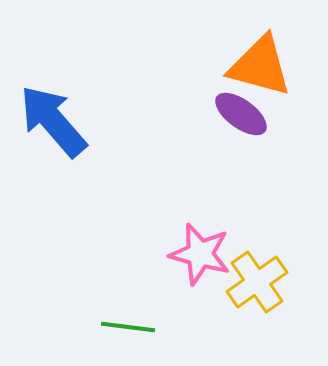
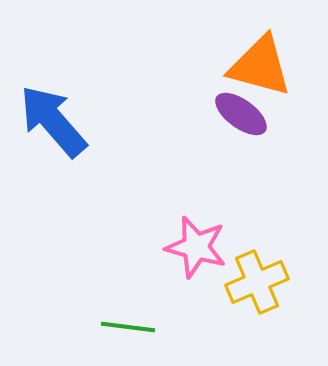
pink star: moved 4 px left, 7 px up
yellow cross: rotated 12 degrees clockwise
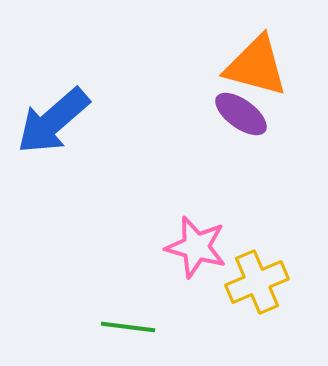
orange triangle: moved 4 px left
blue arrow: rotated 90 degrees counterclockwise
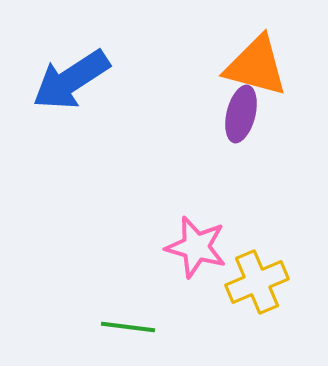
purple ellipse: rotated 68 degrees clockwise
blue arrow: moved 18 px right, 41 px up; rotated 8 degrees clockwise
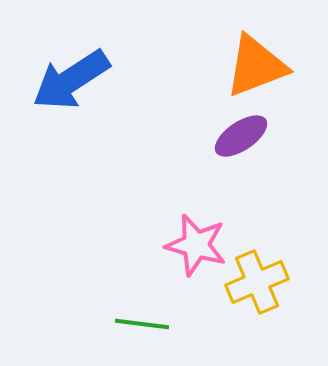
orange triangle: rotated 36 degrees counterclockwise
purple ellipse: moved 22 px down; rotated 42 degrees clockwise
pink star: moved 2 px up
green line: moved 14 px right, 3 px up
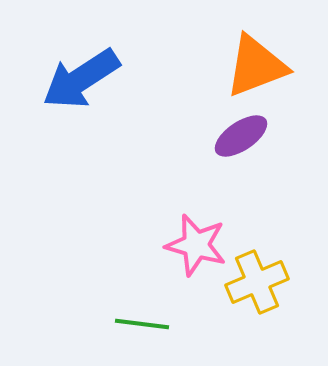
blue arrow: moved 10 px right, 1 px up
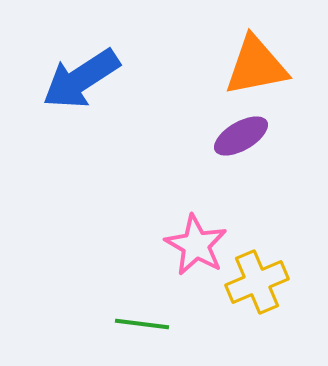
orange triangle: rotated 10 degrees clockwise
purple ellipse: rotated 4 degrees clockwise
pink star: rotated 14 degrees clockwise
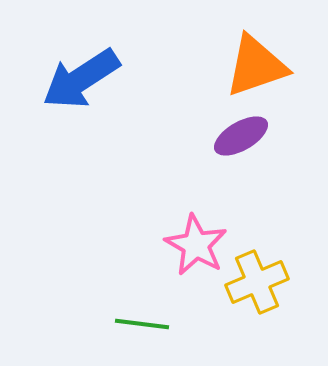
orange triangle: rotated 8 degrees counterclockwise
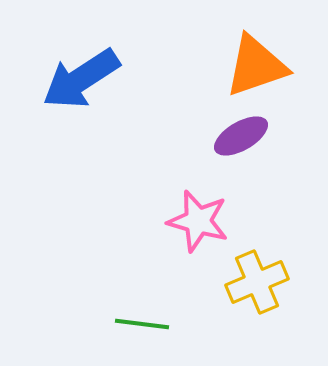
pink star: moved 2 px right, 24 px up; rotated 14 degrees counterclockwise
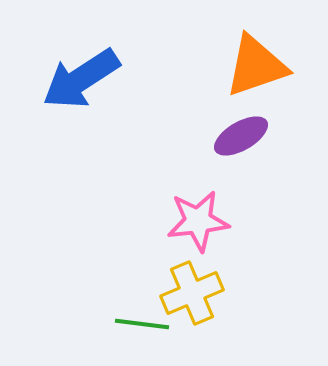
pink star: rotated 22 degrees counterclockwise
yellow cross: moved 65 px left, 11 px down
